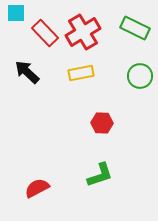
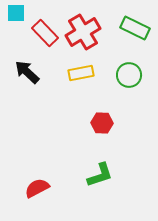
green circle: moved 11 px left, 1 px up
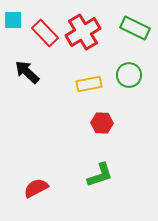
cyan square: moved 3 px left, 7 px down
yellow rectangle: moved 8 px right, 11 px down
red semicircle: moved 1 px left
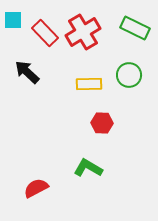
yellow rectangle: rotated 10 degrees clockwise
green L-shape: moved 12 px left, 7 px up; rotated 132 degrees counterclockwise
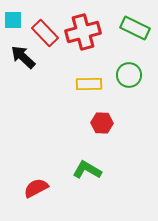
red cross: rotated 16 degrees clockwise
black arrow: moved 4 px left, 15 px up
green L-shape: moved 1 px left, 2 px down
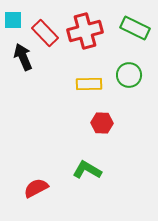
red cross: moved 2 px right, 1 px up
black arrow: rotated 24 degrees clockwise
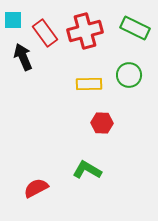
red rectangle: rotated 8 degrees clockwise
